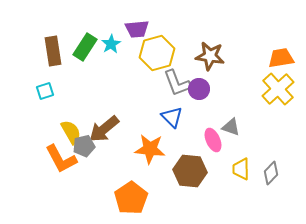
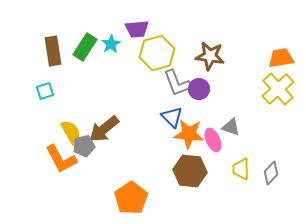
orange star: moved 39 px right, 15 px up
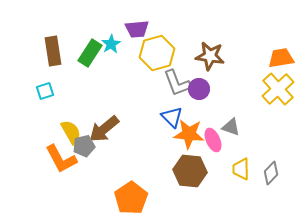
green rectangle: moved 5 px right, 6 px down
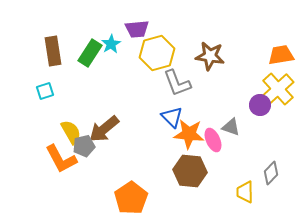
orange trapezoid: moved 3 px up
purple circle: moved 61 px right, 16 px down
yellow trapezoid: moved 4 px right, 23 px down
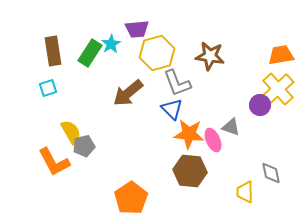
cyan square: moved 3 px right, 3 px up
blue triangle: moved 8 px up
brown arrow: moved 24 px right, 36 px up
orange L-shape: moved 7 px left, 3 px down
gray diamond: rotated 55 degrees counterclockwise
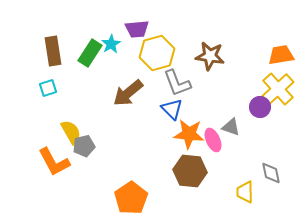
purple circle: moved 2 px down
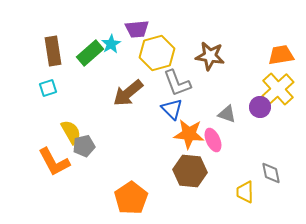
green rectangle: rotated 16 degrees clockwise
gray triangle: moved 4 px left, 13 px up
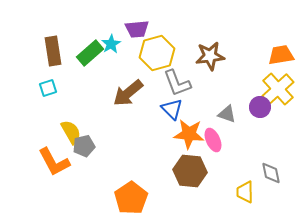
brown star: rotated 16 degrees counterclockwise
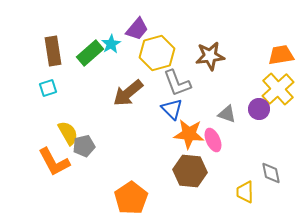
purple trapezoid: rotated 45 degrees counterclockwise
purple circle: moved 1 px left, 2 px down
yellow semicircle: moved 3 px left, 1 px down
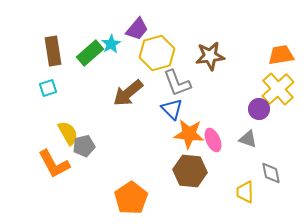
gray triangle: moved 21 px right, 25 px down
orange L-shape: moved 2 px down
